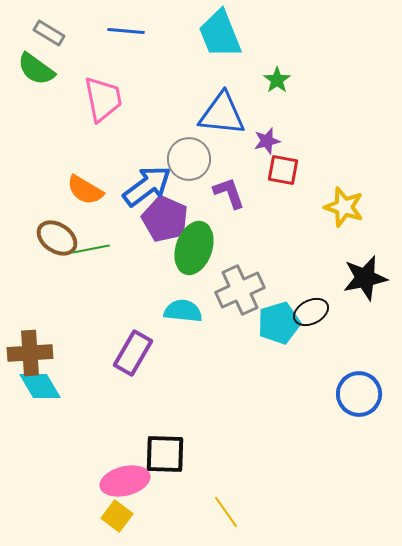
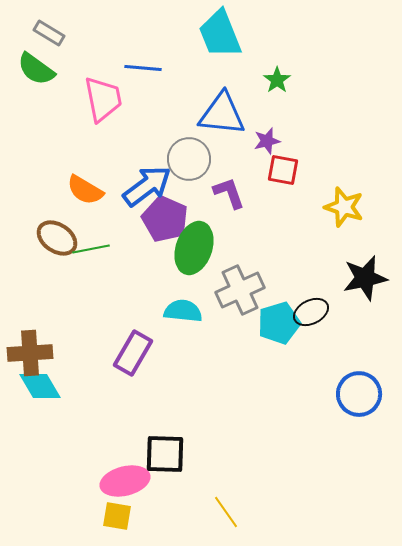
blue line: moved 17 px right, 37 px down
yellow square: rotated 28 degrees counterclockwise
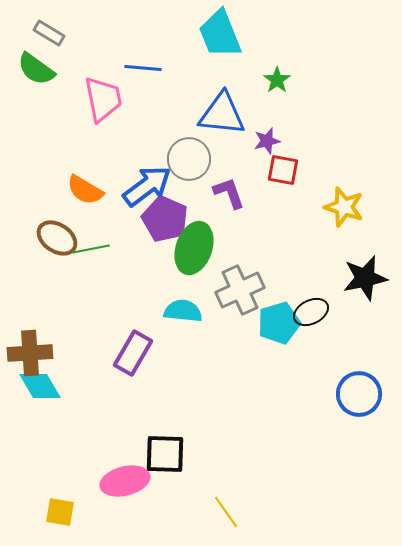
yellow square: moved 57 px left, 4 px up
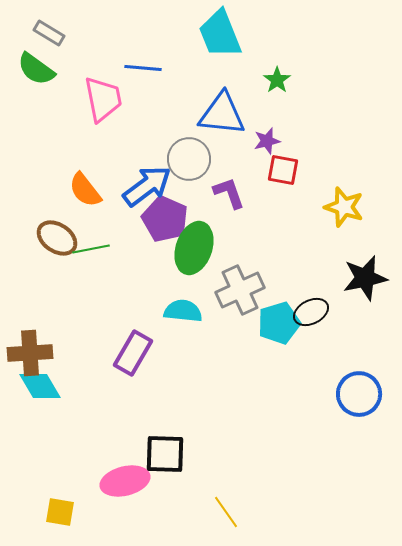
orange semicircle: rotated 21 degrees clockwise
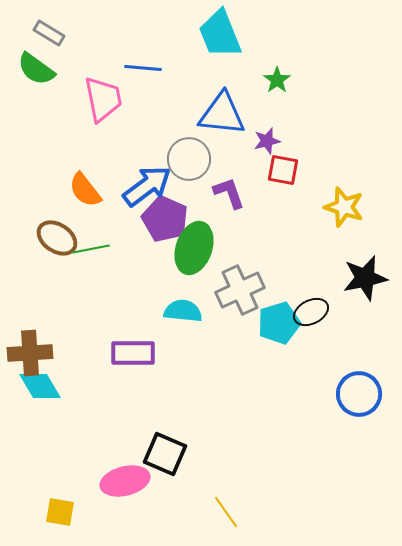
purple rectangle: rotated 60 degrees clockwise
black square: rotated 21 degrees clockwise
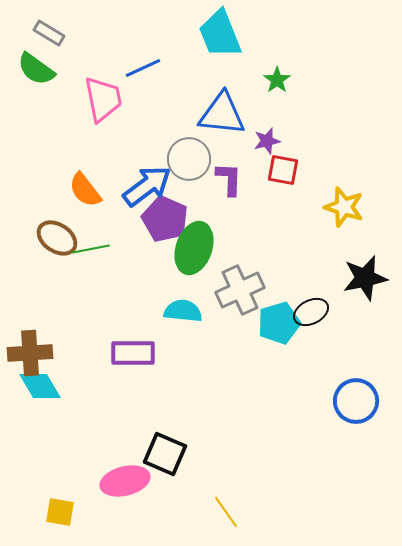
blue line: rotated 30 degrees counterclockwise
purple L-shape: moved 14 px up; rotated 21 degrees clockwise
blue circle: moved 3 px left, 7 px down
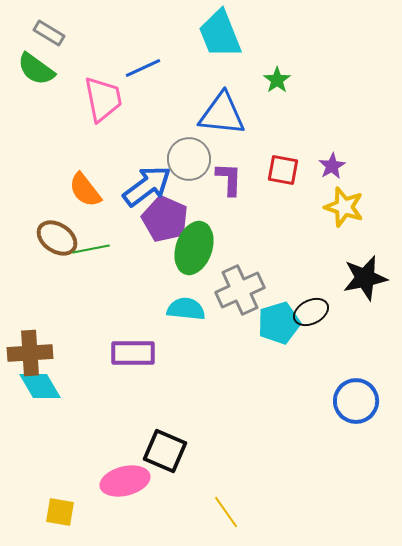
purple star: moved 65 px right, 25 px down; rotated 16 degrees counterclockwise
cyan semicircle: moved 3 px right, 2 px up
black square: moved 3 px up
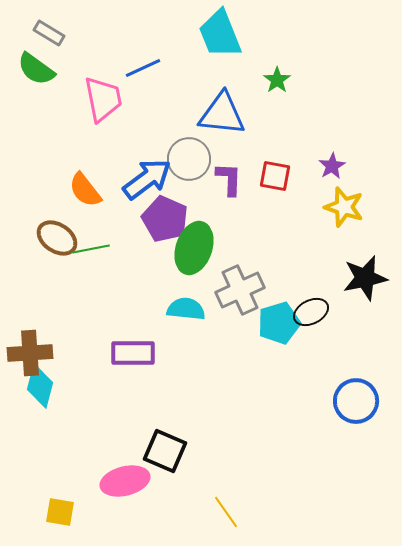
red square: moved 8 px left, 6 px down
blue arrow: moved 7 px up
cyan diamond: rotated 45 degrees clockwise
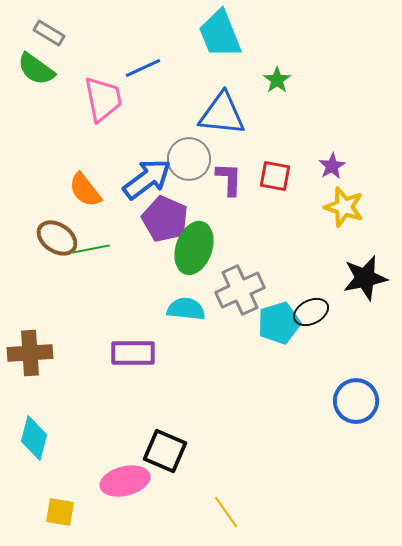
cyan diamond: moved 6 px left, 52 px down
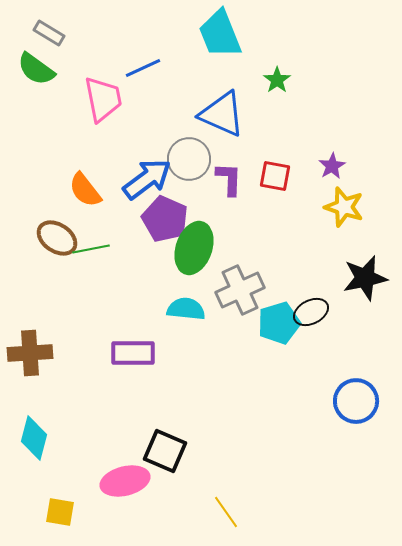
blue triangle: rotated 18 degrees clockwise
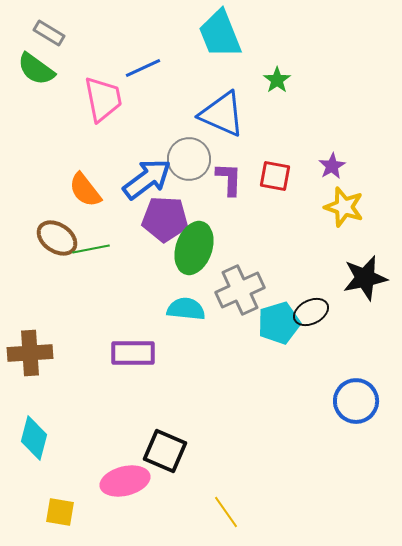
purple pentagon: rotated 21 degrees counterclockwise
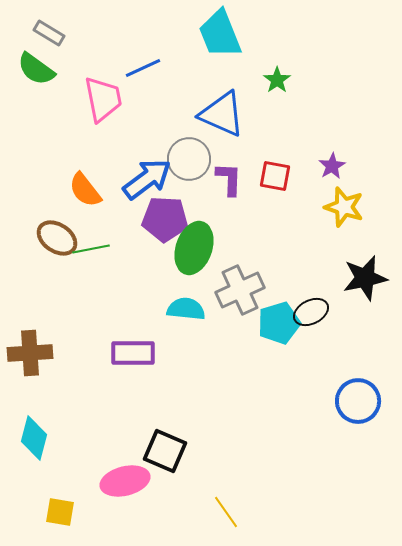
blue circle: moved 2 px right
